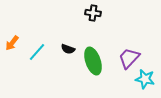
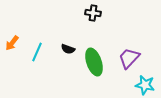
cyan line: rotated 18 degrees counterclockwise
green ellipse: moved 1 px right, 1 px down
cyan star: moved 6 px down
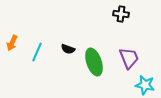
black cross: moved 28 px right, 1 px down
orange arrow: rotated 14 degrees counterclockwise
purple trapezoid: rotated 115 degrees clockwise
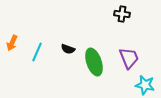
black cross: moved 1 px right
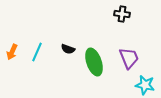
orange arrow: moved 9 px down
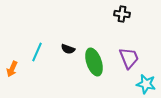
orange arrow: moved 17 px down
cyan star: moved 1 px right, 1 px up
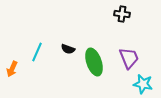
cyan star: moved 3 px left
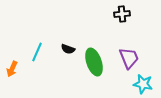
black cross: rotated 14 degrees counterclockwise
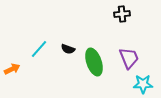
cyan line: moved 2 px right, 3 px up; rotated 18 degrees clockwise
orange arrow: rotated 140 degrees counterclockwise
cyan star: rotated 12 degrees counterclockwise
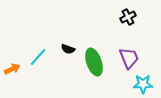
black cross: moved 6 px right, 3 px down; rotated 21 degrees counterclockwise
cyan line: moved 1 px left, 8 px down
